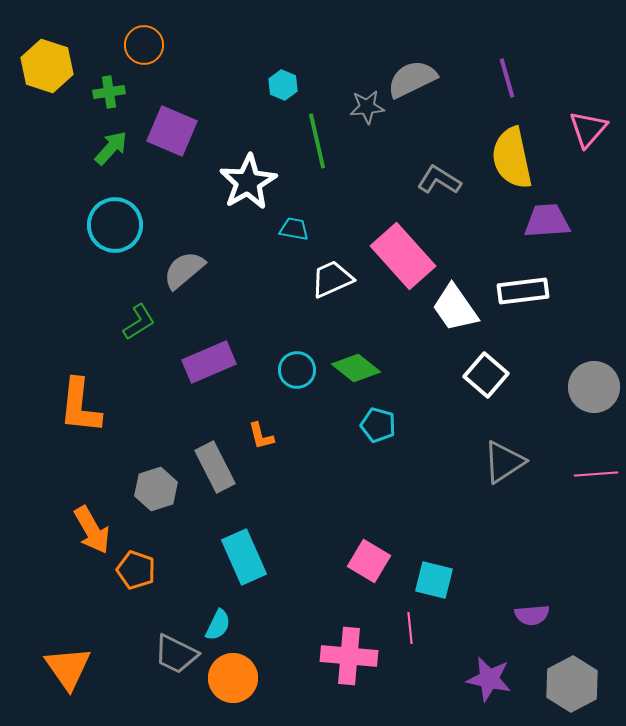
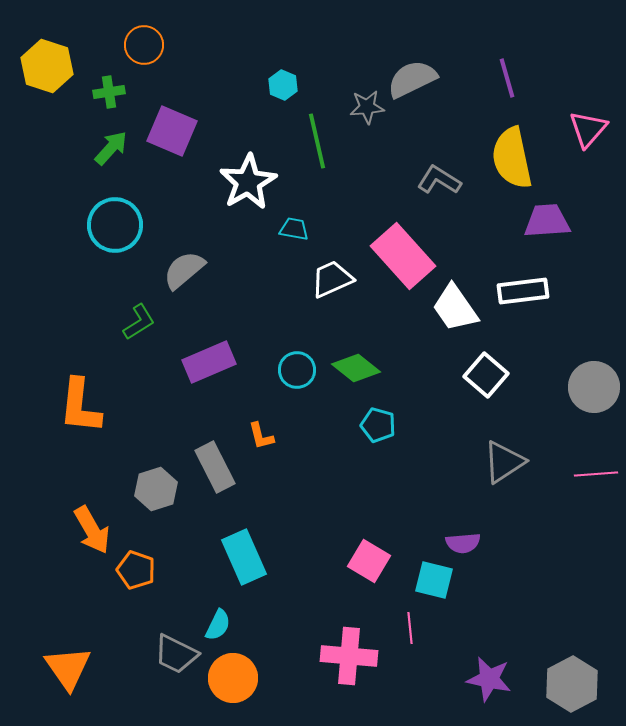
purple semicircle at (532, 615): moved 69 px left, 72 px up
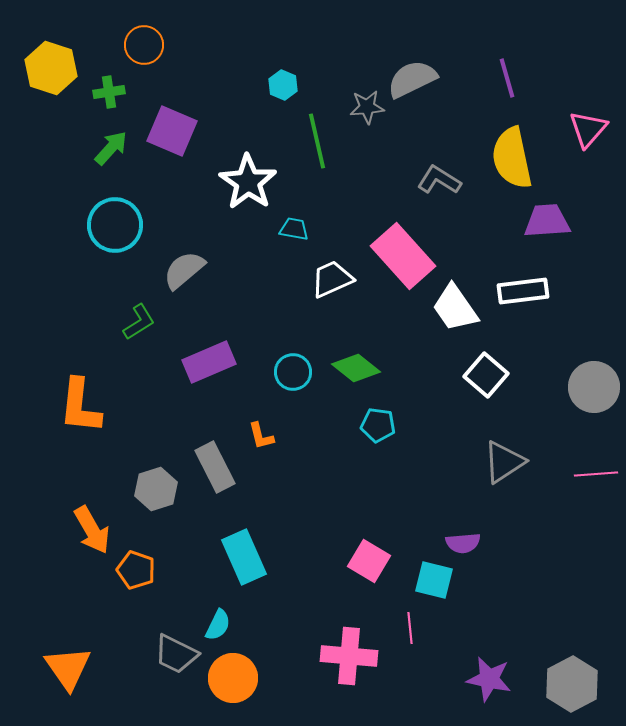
yellow hexagon at (47, 66): moved 4 px right, 2 px down
white star at (248, 182): rotated 8 degrees counterclockwise
cyan circle at (297, 370): moved 4 px left, 2 px down
cyan pentagon at (378, 425): rotated 8 degrees counterclockwise
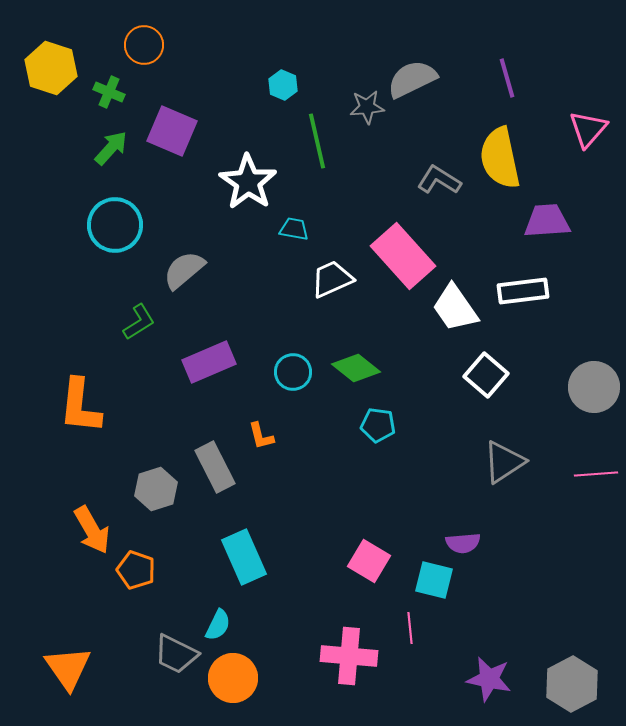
green cross at (109, 92): rotated 32 degrees clockwise
yellow semicircle at (512, 158): moved 12 px left
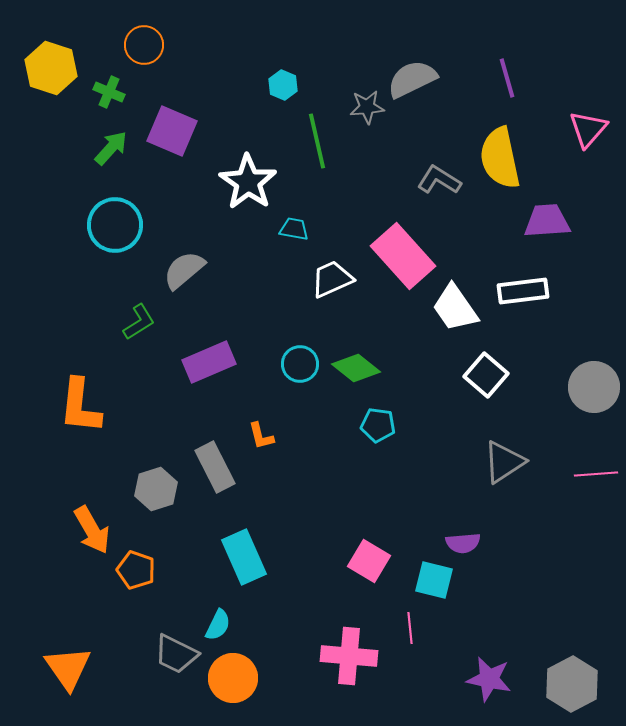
cyan circle at (293, 372): moved 7 px right, 8 px up
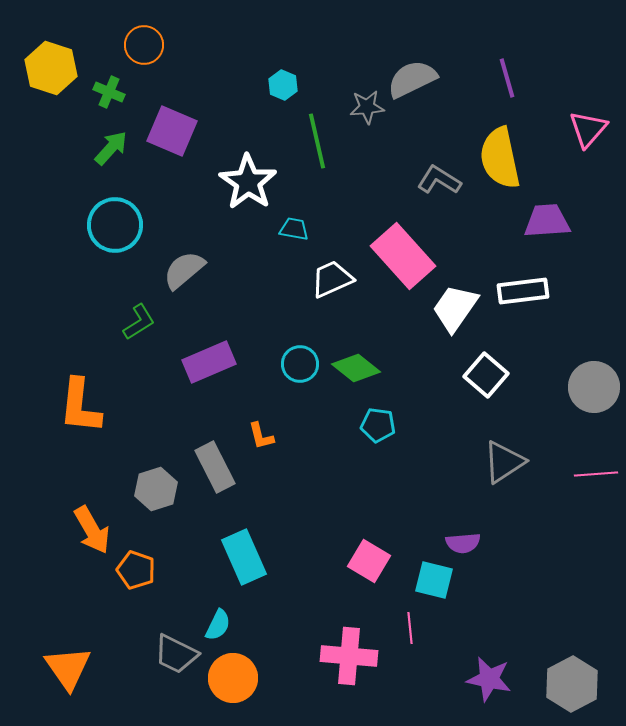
white trapezoid at (455, 308): rotated 70 degrees clockwise
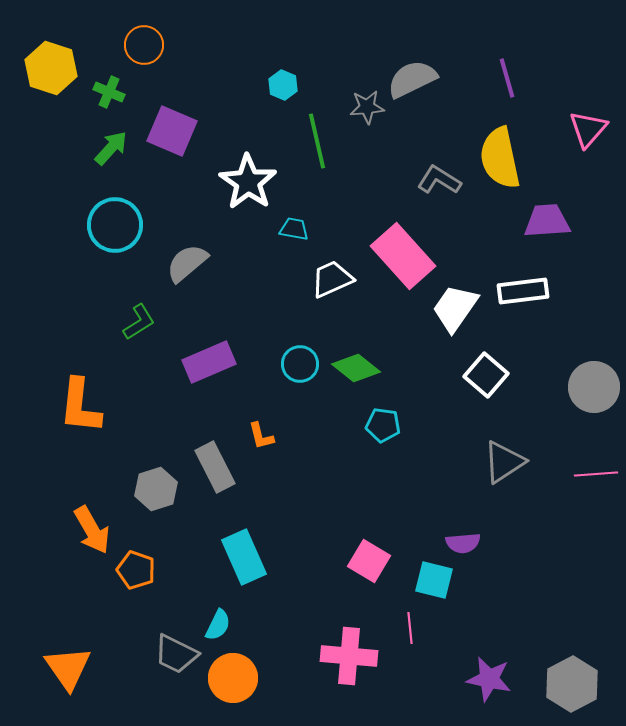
gray semicircle at (184, 270): moved 3 px right, 7 px up
cyan pentagon at (378, 425): moved 5 px right
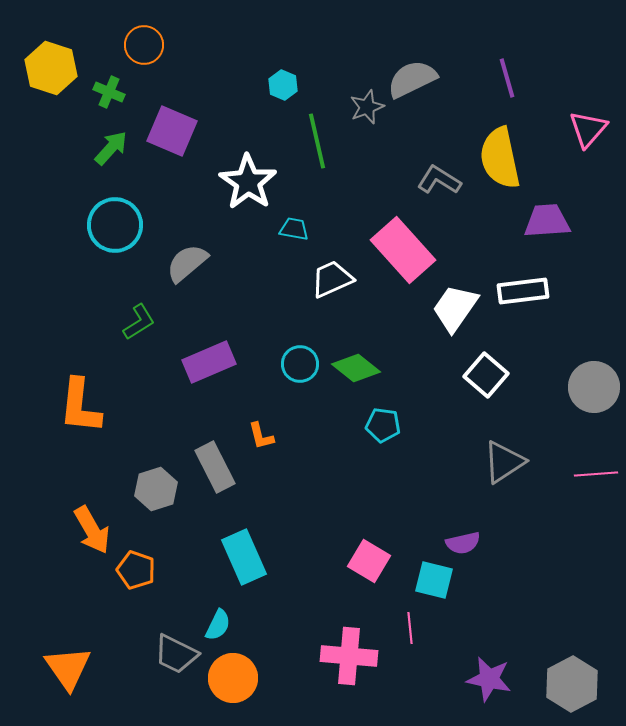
gray star at (367, 107): rotated 16 degrees counterclockwise
pink rectangle at (403, 256): moved 6 px up
purple semicircle at (463, 543): rotated 8 degrees counterclockwise
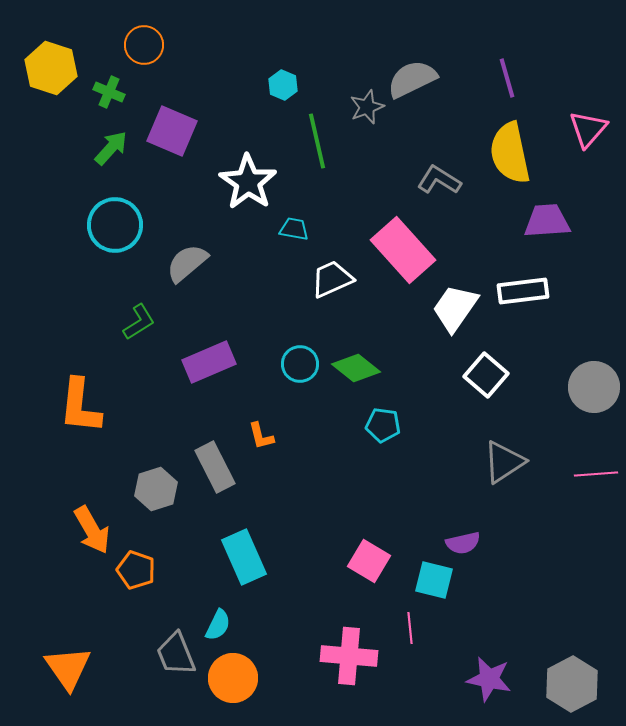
yellow semicircle at (500, 158): moved 10 px right, 5 px up
gray trapezoid at (176, 654): rotated 42 degrees clockwise
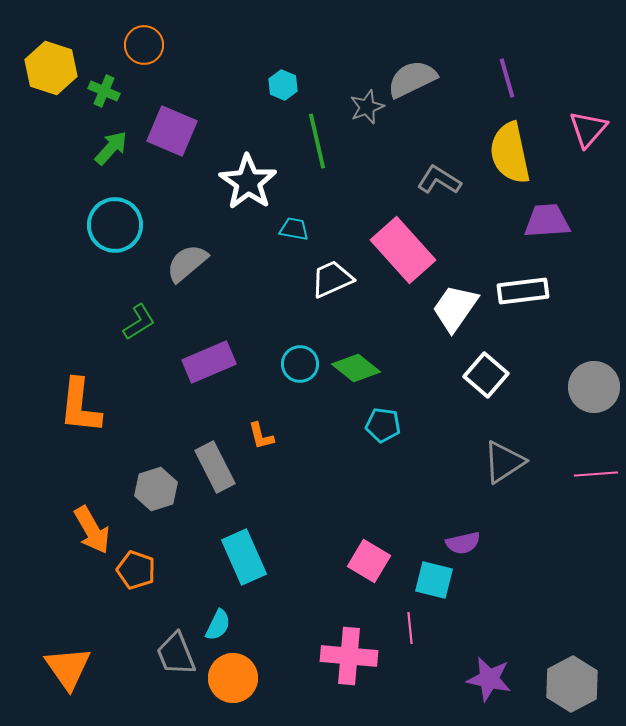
green cross at (109, 92): moved 5 px left, 1 px up
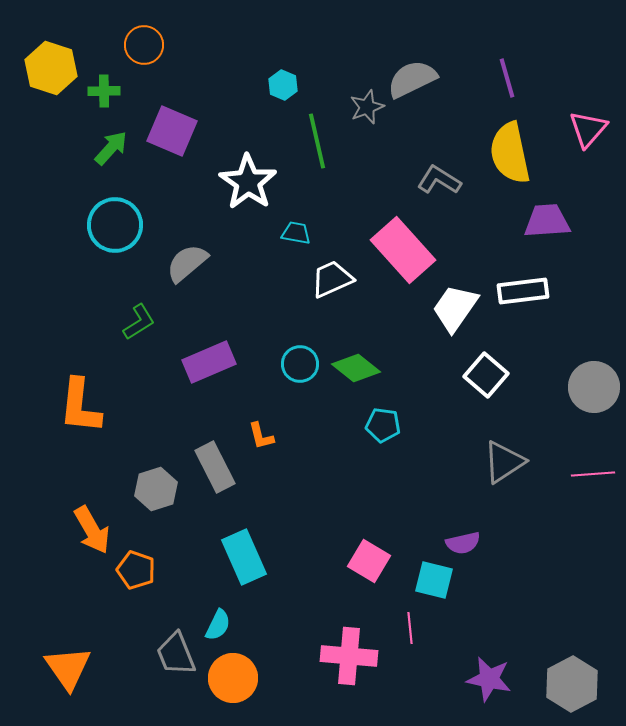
green cross at (104, 91): rotated 24 degrees counterclockwise
cyan trapezoid at (294, 229): moved 2 px right, 4 px down
pink line at (596, 474): moved 3 px left
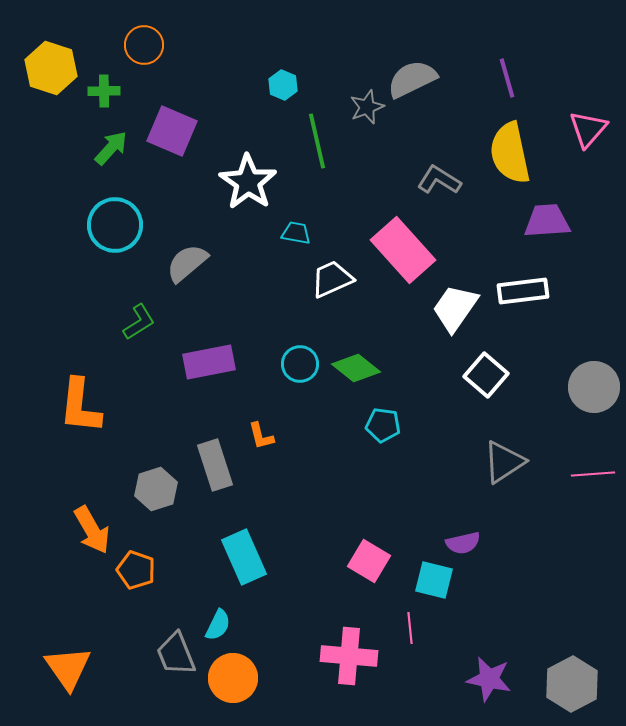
purple rectangle at (209, 362): rotated 12 degrees clockwise
gray rectangle at (215, 467): moved 2 px up; rotated 9 degrees clockwise
